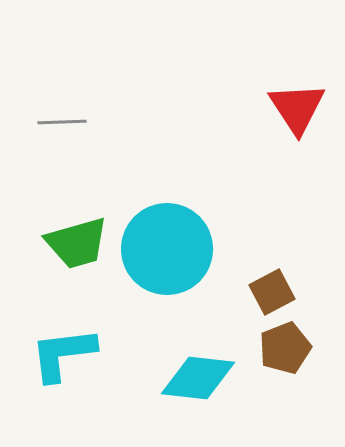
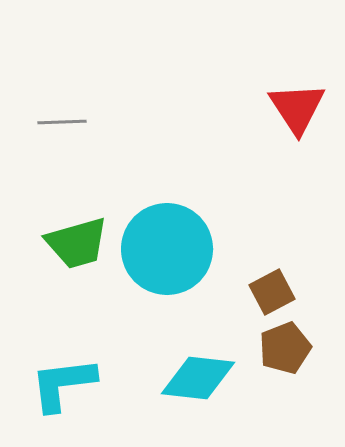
cyan L-shape: moved 30 px down
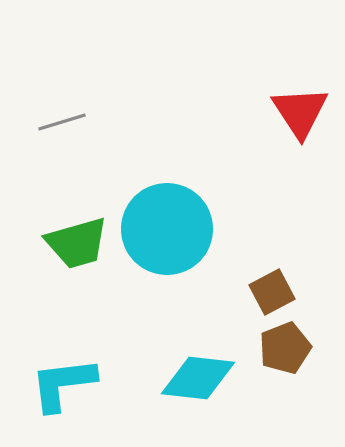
red triangle: moved 3 px right, 4 px down
gray line: rotated 15 degrees counterclockwise
cyan circle: moved 20 px up
